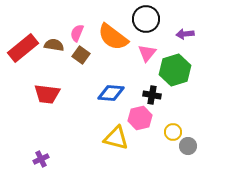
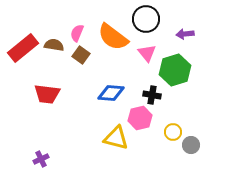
pink triangle: rotated 18 degrees counterclockwise
gray circle: moved 3 px right, 1 px up
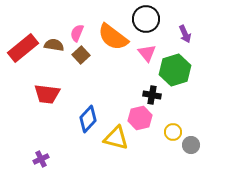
purple arrow: rotated 108 degrees counterclockwise
brown square: rotated 12 degrees clockwise
blue diamond: moved 23 px left, 26 px down; rotated 52 degrees counterclockwise
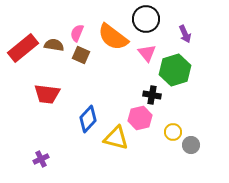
brown square: rotated 24 degrees counterclockwise
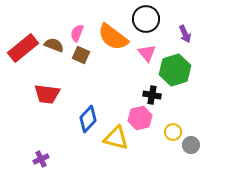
brown semicircle: rotated 12 degrees clockwise
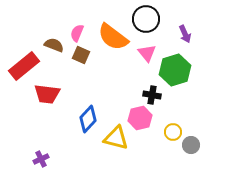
red rectangle: moved 1 px right, 18 px down
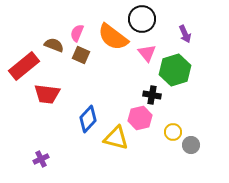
black circle: moved 4 px left
